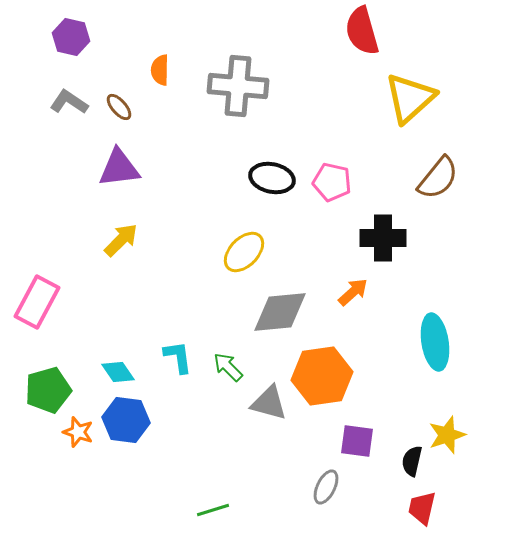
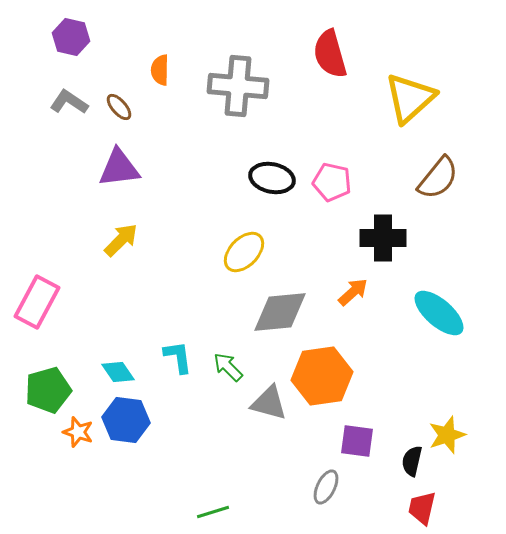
red semicircle: moved 32 px left, 23 px down
cyan ellipse: moved 4 px right, 29 px up; rotated 40 degrees counterclockwise
green line: moved 2 px down
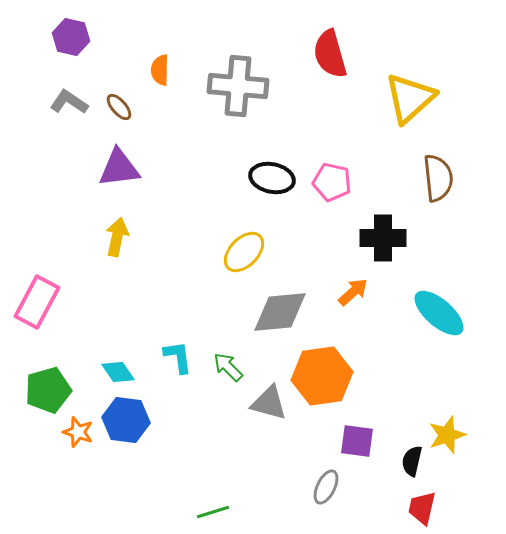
brown semicircle: rotated 45 degrees counterclockwise
yellow arrow: moved 4 px left, 3 px up; rotated 33 degrees counterclockwise
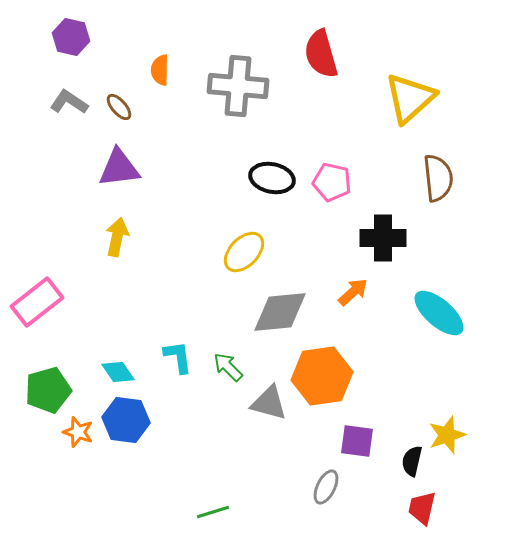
red semicircle: moved 9 px left
pink rectangle: rotated 24 degrees clockwise
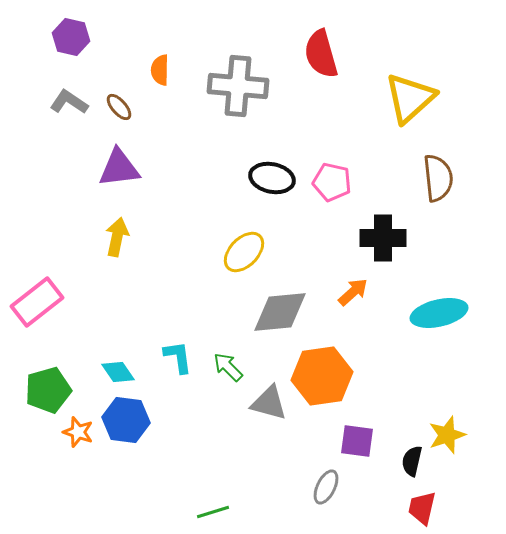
cyan ellipse: rotated 54 degrees counterclockwise
